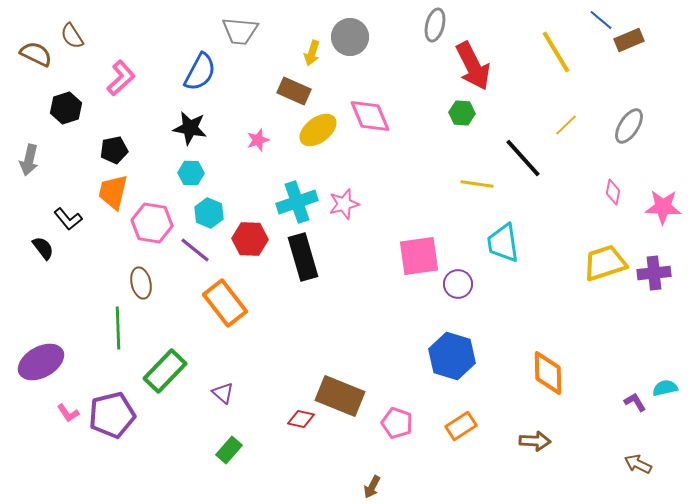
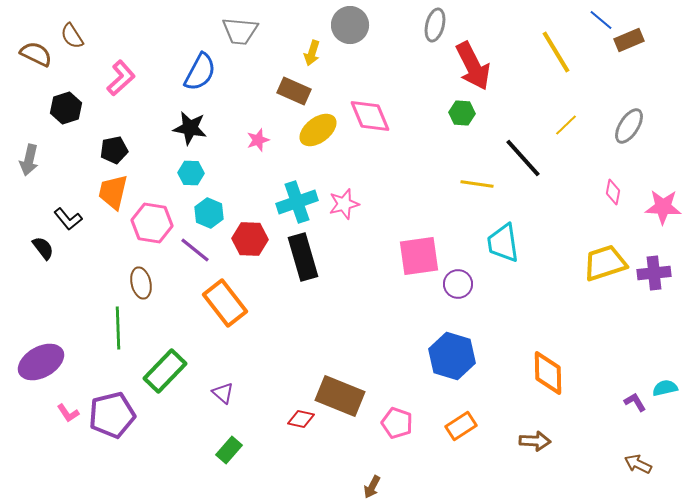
gray circle at (350, 37): moved 12 px up
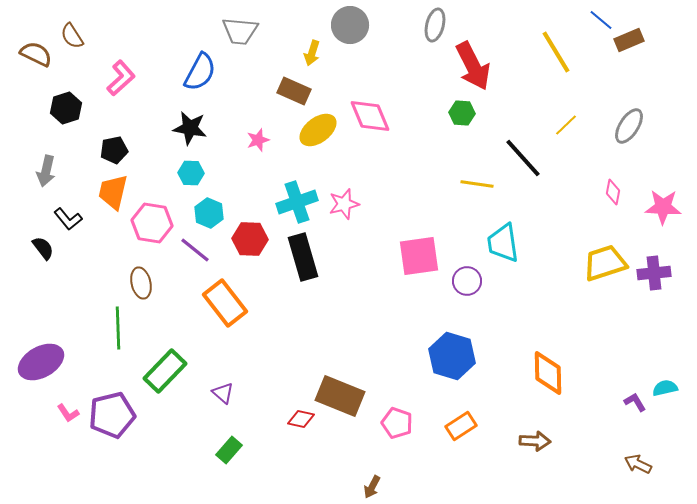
gray arrow at (29, 160): moved 17 px right, 11 px down
purple circle at (458, 284): moved 9 px right, 3 px up
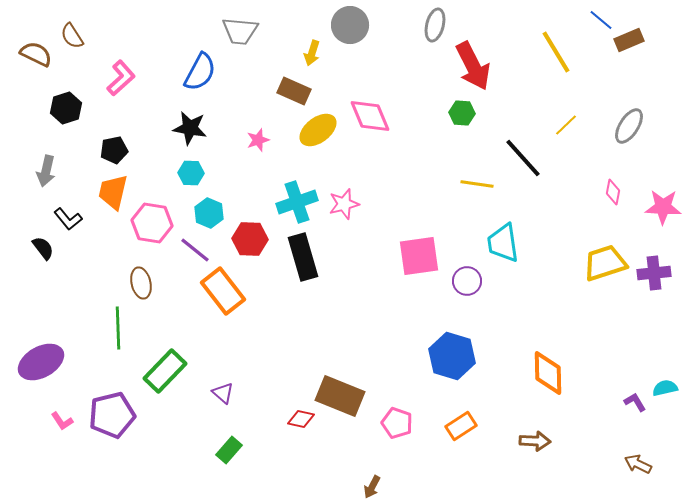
orange rectangle at (225, 303): moved 2 px left, 12 px up
pink L-shape at (68, 413): moved 6 px left, 8 px down
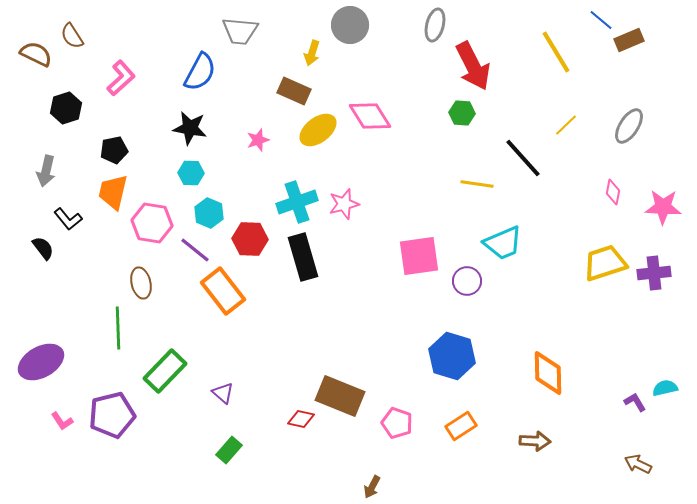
pink diamond at (370, 116): rotated 9 degrees counterclockwise
cyan trapezoid at (503, 243): rotated 105 degrees counterclockwise
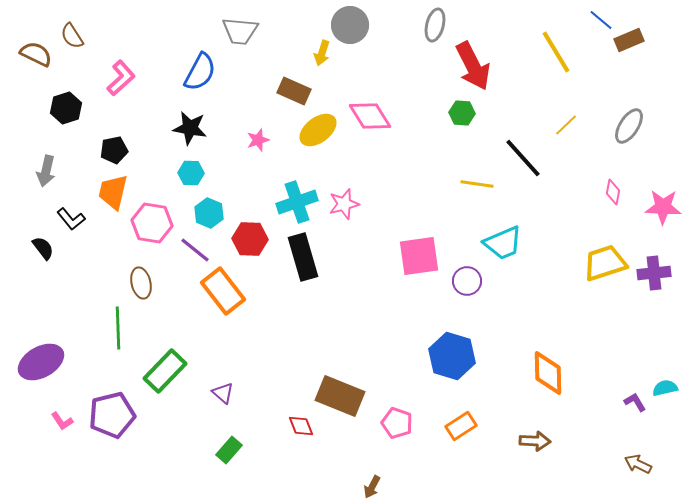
yellow arrow at (312, 53): moved 10 px right
black L-shape at (68, 219): moved 3 px right
red diamond at (301, 419): moved 7 px down; rotated 56 degrees clockwise
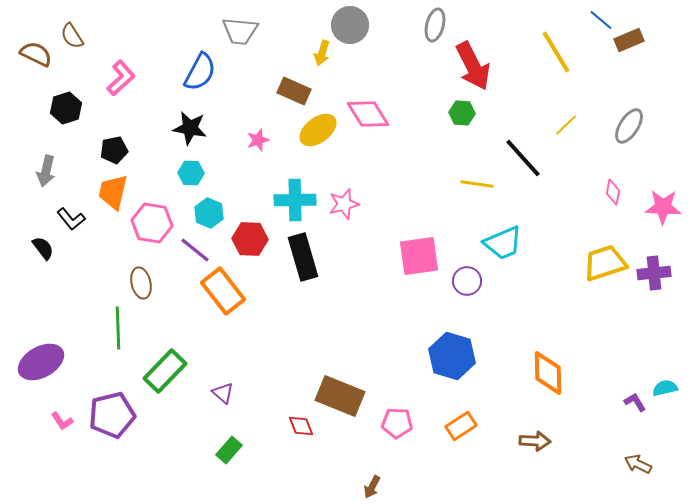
pink diamond at (370, 116): moved 2 px left, 2 px up
cyan cross at (297, 202): moved 2 px left, 2 px up; rotated 18 degrees clockwise
pink pentagon at (397, 423): rotated 16 degrees counterclockwise
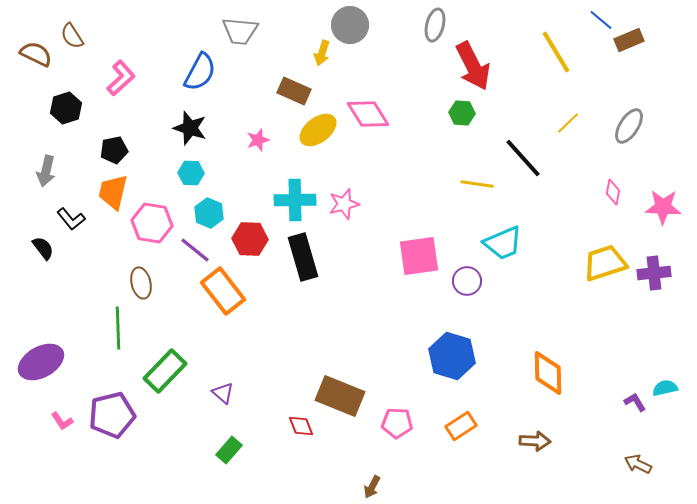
yellow line at (566, 125): moved 2 px right, 2 px up
black star at (190, 128): rotated 8 degrees clockwise
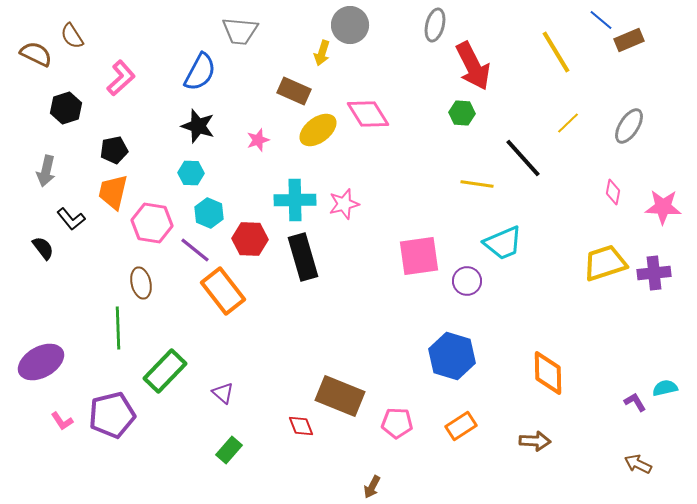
black star at (190, 128): moved 8 px right, 2 px up
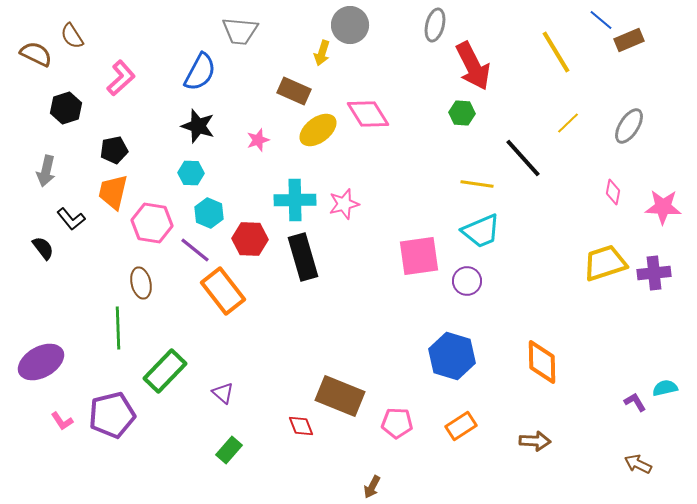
cyan trapezoid at (503, 243): moved 22 px left, 12 px up
orange diamond at (548, 373): moved 6 px left, 11 px up
